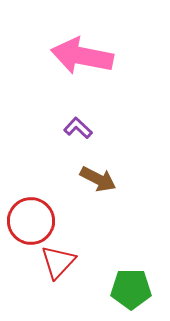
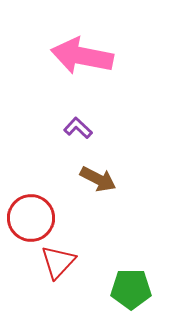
red circle: moved 3 px up
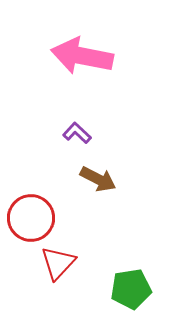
purple L-shape: moved 1 px left, 5 px down
red triangle: moved 1 px down
green pentagon: rotated 9 degrees counterclockwise
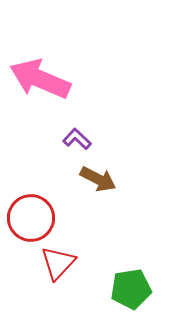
pink arrow: moved 42 px left, 23 px down; rotated 12 degrees clockwise
purple L-shape: moved 6 px down
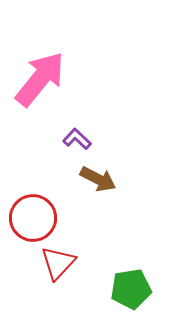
pink arrow: rotated 106 degrees clockwise
red circle: moved 2 px right
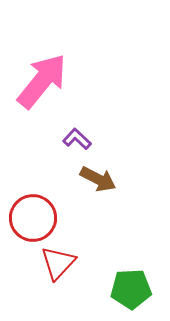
pink arrow: moved 2 px right, 2 px down
green pentagon: rotated 6 degrees clockwise
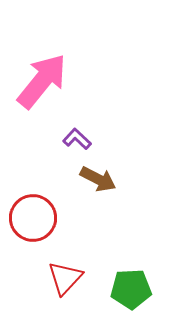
red triangle: moved 7 px right, 15 px down
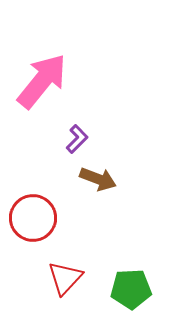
purple L-shape: rotated 92 degrees clockwise
brown arrow: rotated 6 degrees counterclockwise
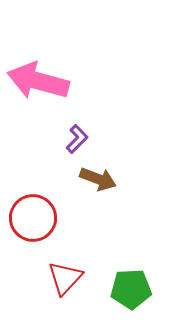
pink arrow: moved 4 px left; rotated 114 degrees counterclockwise
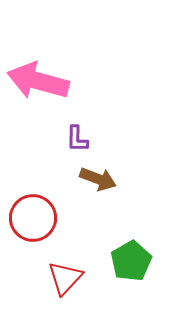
purple L-shape: rotated 136 degrees clockwise
green pentagon: moved 28 px up; rotated 27 degrees counterclockwise
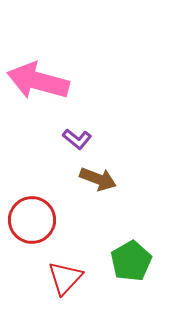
purple L-shape: rotated 52 degrees counterclockwise
red circle: moved 1 px left, 2 px down
